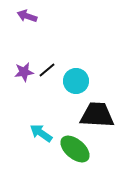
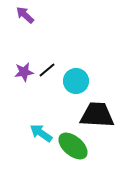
purple arrow: moved 2 px left, 1 px up; rotated 24 degrees clockwise
green ellipse: moved 2 px left, 3 px up
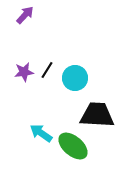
purple arrow: rotated 90 degrees clockwise
black line: rotated 18 degrees counterclockwise
cyan circle: moved 1 px left, 3 px up
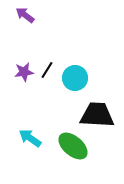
purple arrow: rotated 96 degrees counterclockwise
cyan arrow: moved 11 px left, 5 px down
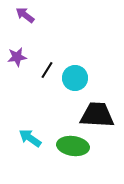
purple star: moved 7 px left, 15 px up
green ellipse: rotated 32 degrees counterclockwise
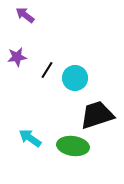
black trapezoid: rotated 21 degrees counterclockwise
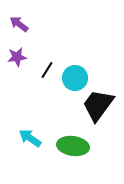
purple arrow: moved 6 px left, 9 px down
black trapezoid: moved 1 px right, 10 px up; rotated 36 degrees counterclockwise
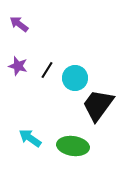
purple star: moved 1 px right, 9 px down; rotated 24 degrees clockwise
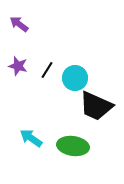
black trapezoid: moved 2 px left, 1 px down; rotated 102 degrees counterclockwise
cyan arrow: moved 1 px right
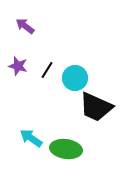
purple arrow: moved 6 px right, 2 px down
black trapezoid: moved 1 px down
green ellipse: moved 7 px left, 3 px down
